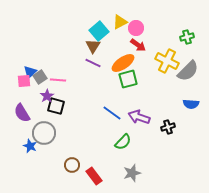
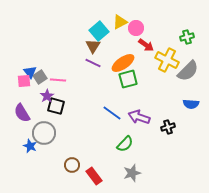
red arrow: moved 8 px right
yellow cross: moved 1 px up
blue triangle: rotated 24 degrees counterclockwise
green semicircle: moved 2 px right, 2 px down
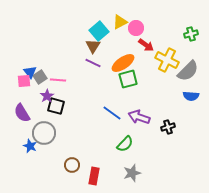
green cross: moved 4 px right, 3 px up
blue semicircle: moved 8 px up
red rectangle: rotated 48 degrees clockwise
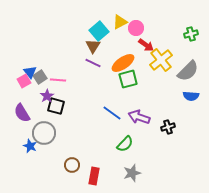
yellow cross: moved 6 px left; rotated 25 degrees clockwise
pink square: rotated 24 degrees counterclockwise
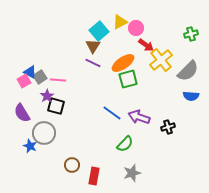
blue triangle: rotated 24 degrees counterclockwise
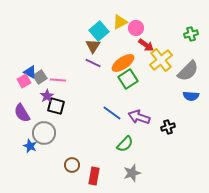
green square: rotated 18 degrees counterclockwise
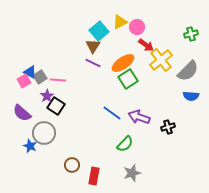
pink circle: moved 1 px right, 1 px up
black square: rotated 18 degrees clockwise
purple semicircle: rotated 18 degrees counterclockwise
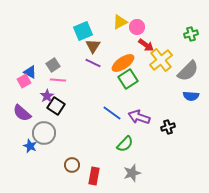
cyan square: moved 16 px left; rotated 18 degrees clockwise
gray square: moved 13 px right, 12 px up
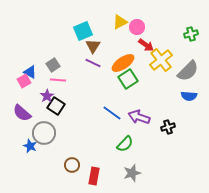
blue semicircle: moved 2 px left
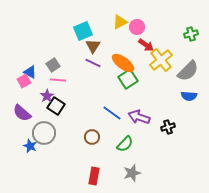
orange ellipse: rotated 70 degrees clockwise
brown circle: moved 20 px right, 28 px up
